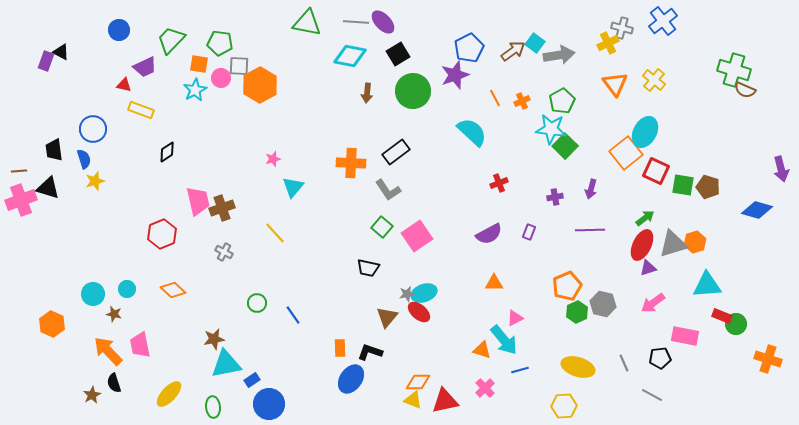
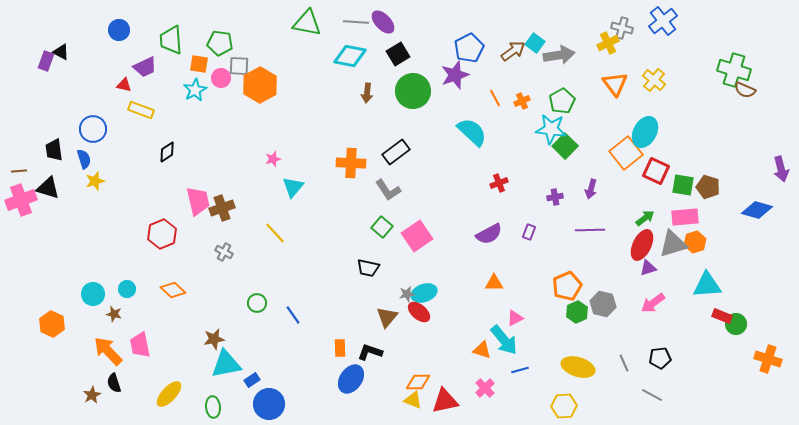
green trapezoid at (171, 40): rotated 48 degrees counterclockwise
pink rectangle at (685, 336): moved 119 px up; rotated 16 degrees counterclockwise
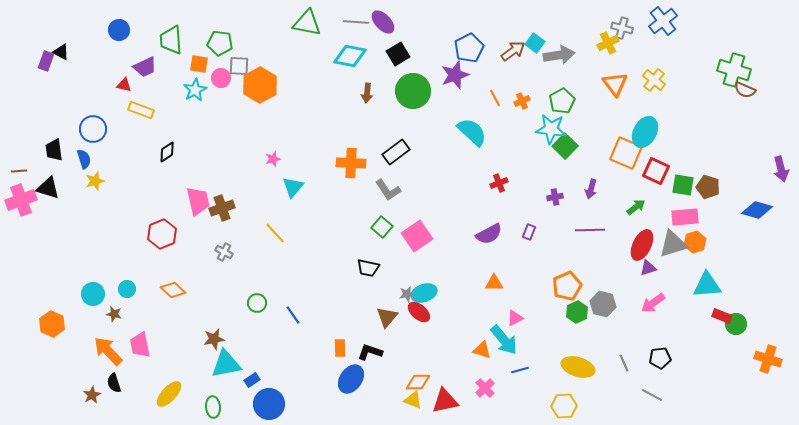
orange square at (626, 153): rotated 28 degrees counterclockwise
green arrow at (645, 218): moved 9 px left, 11 px up
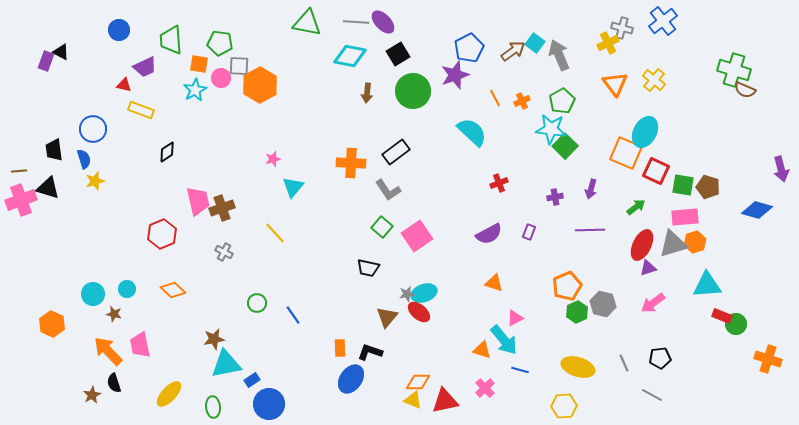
gray arrow at (559, 55): rotated 104 degrees counterclockwise
orange triangle at (494, 283): rotated 18 degrees clockwise
blue line at (520, 370): rotated 30 degrees clockwise
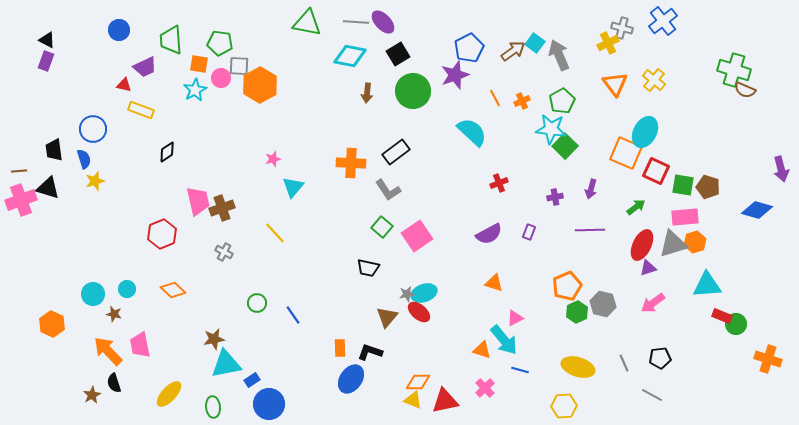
black triangle at (61, 52): moved 14 px left, 12 px up
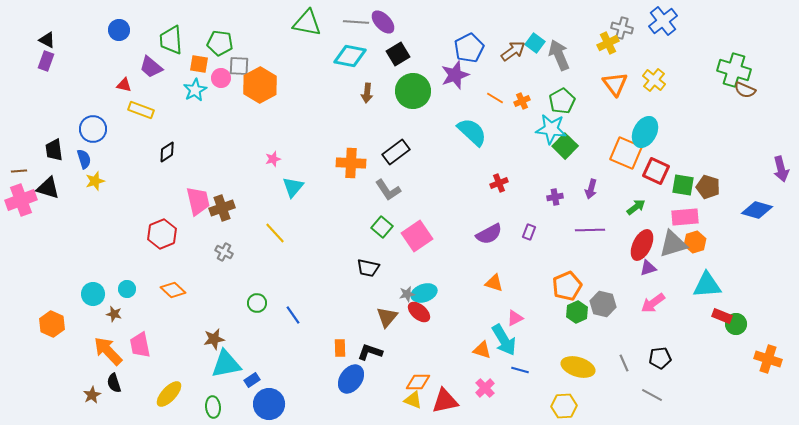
purple trapezoid at (145, 67): moved 6 px right; rotated 65 degrees clockwise
orange line at (495, 98): rotated 30 degrees counterclockwise
cyan arrow at (504, 340): rotated 8 degrees clockwise
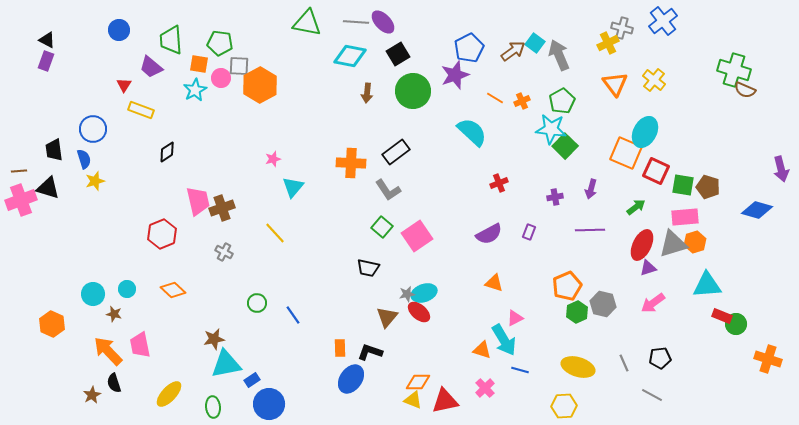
red triangle at (124, 85): rotated 49 degrees clockwise
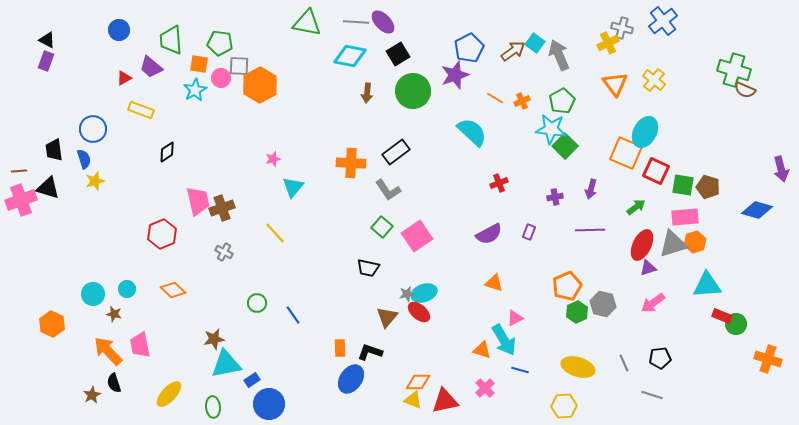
red triangle at (124, 85): moved 7 px up; rotated 28 degrees clockwise
gray line at (652, 395): rotated 10 degrees counterclockwise
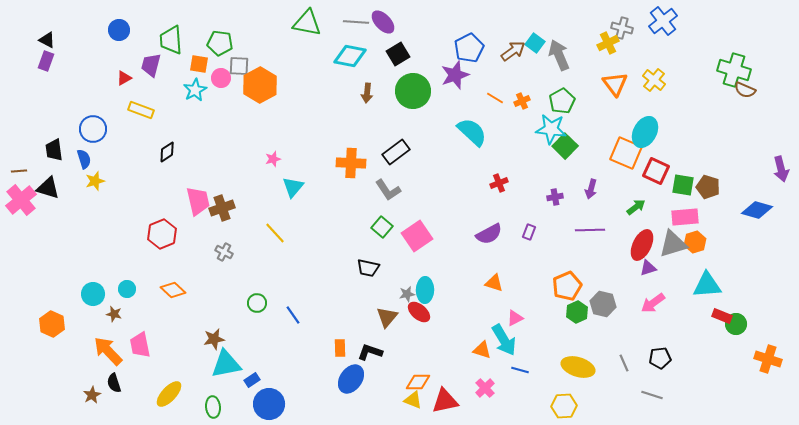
purple trapezoid at (151, 67): moved 2 px up; rotated 65 degrees clockwise
pink cross at (21, 200): rotated 20 degrees counterclockwise
cyan ellipse at (424, 293): moved 1 px right, 3 px up; rotated 70 degrees counterclockwise
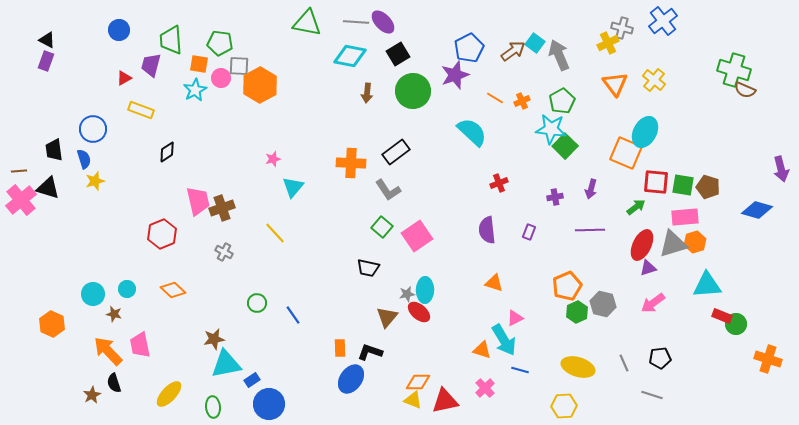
red square at (656, 171): moved 11 px down; rotated 20 degrees counterclockwise
purple semicircle at (489, 234): moved 2 px left, 4 px up; rotated 112 degrees clockwise
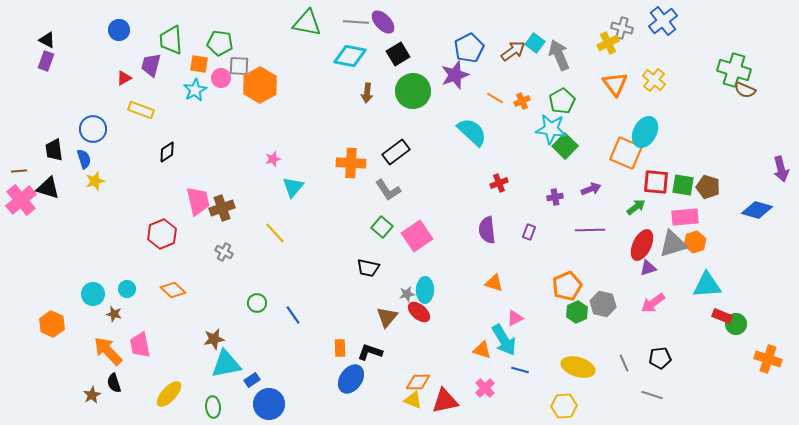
purple arrow at (591, 189): rotated 126 degrees counterclockwise
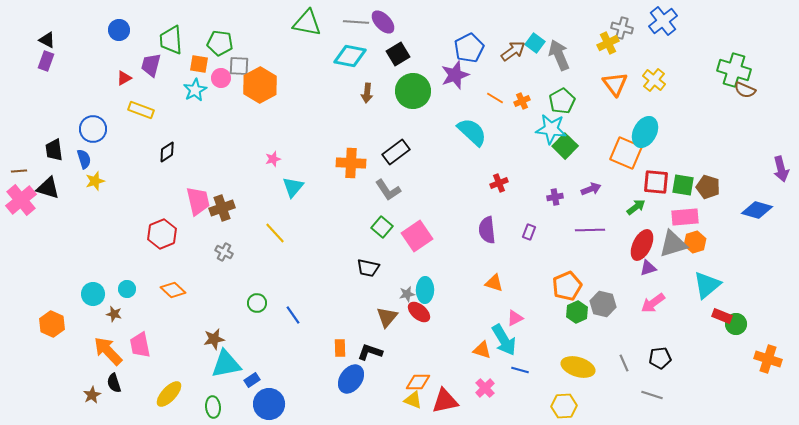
cyan triangle at (707, 285): rotated 36 degrees counterclockwise
